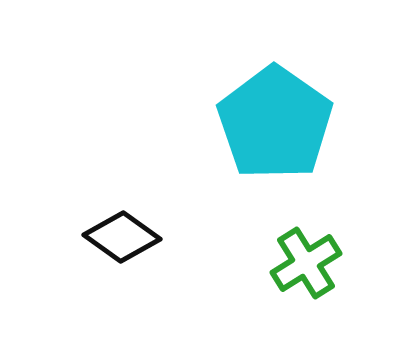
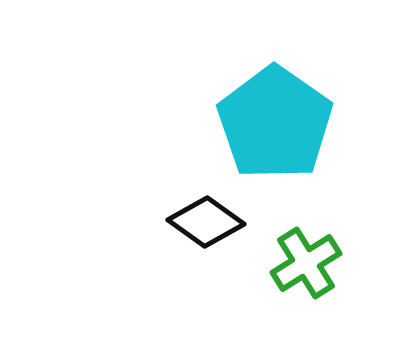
black diamond: moved 84 px right, 15 px up
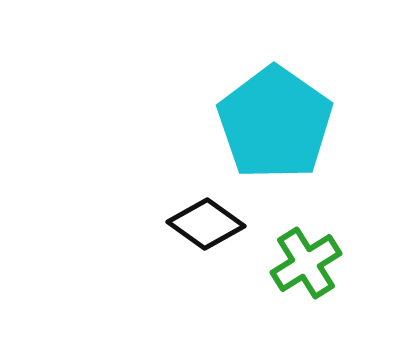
black diamond: moved 2 px down
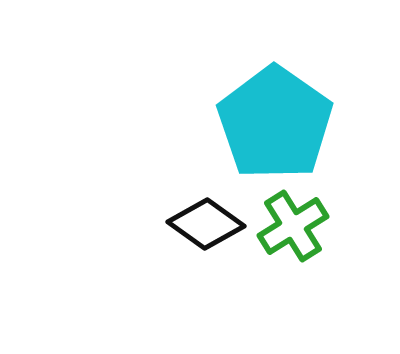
green cross: moved 13 px left, 37 px up
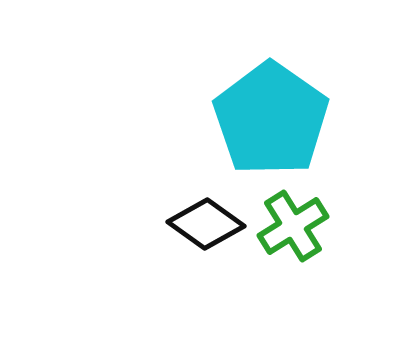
cyan pentagon: moved 4 px left, 4 px up
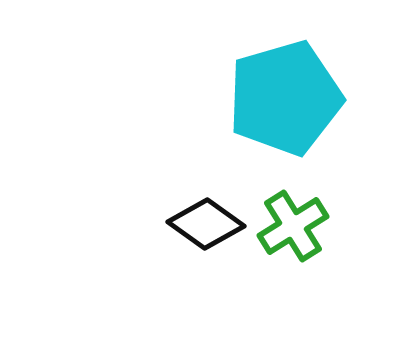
cyan pentagon: moved 14 px right, 21 px up; rotated 21 degrees clockwise
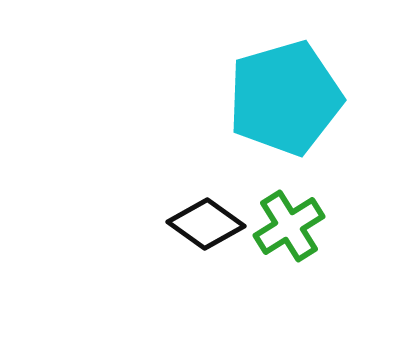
green cross: moved 4 px left
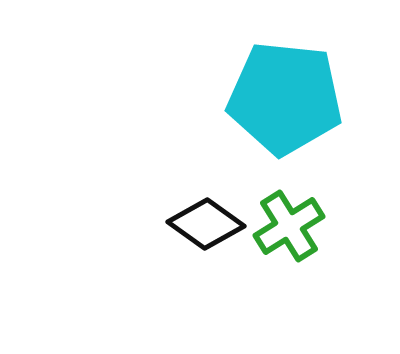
cyan pentagon: rotated 22 degrees clockwise
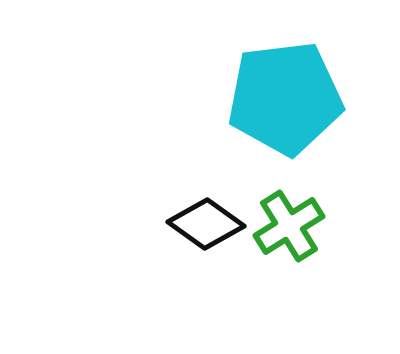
cyan pentagon: rotated 13 degrees counterclockwise
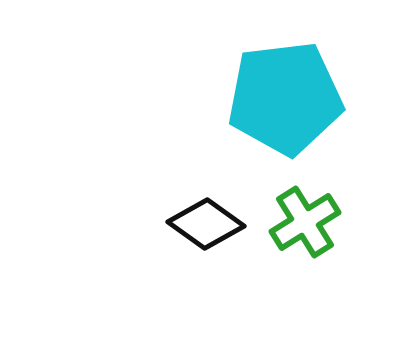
green cross: moved 16 px right, 4 px up
